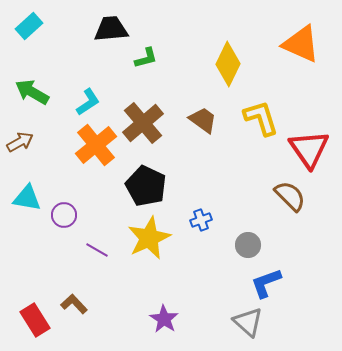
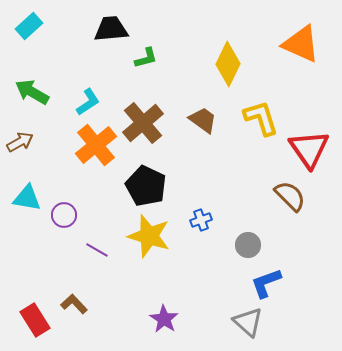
yellow star: moved 2 px up; rotated 30 degrees counterclockwise
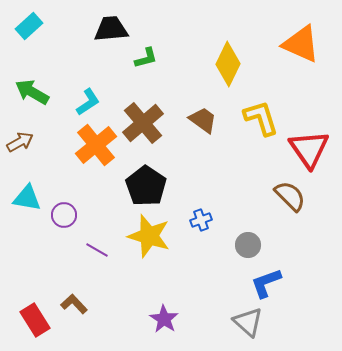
black pentagon: rotated 9 degrees clockwise
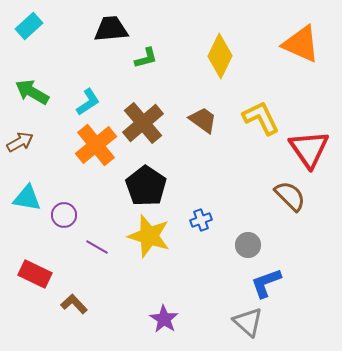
yellow diamond: moved 8 px left, 8 px up
yellow L-shape: rotated 9 degrees counterclockwise
purple line: moved 3 px up
red rectangle: moved 46 px up; rotated 32 degrees counterclockwise
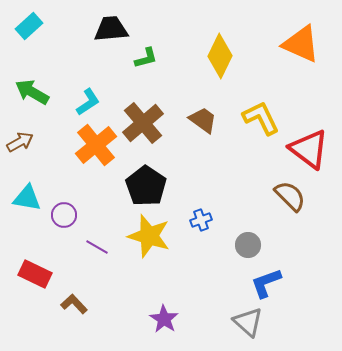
red triangle: rotated 18 degrees counterclockwise
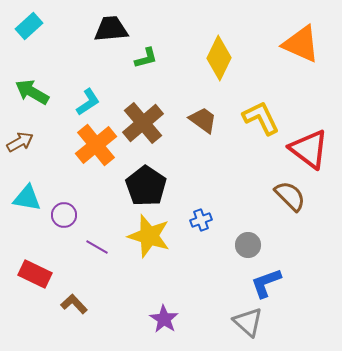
yellow diamond: moved 1 px left, 2 px down
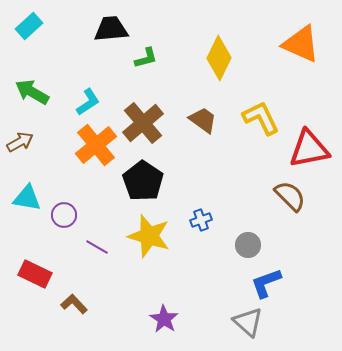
red triangle: rotated 48 degrees counterclockwise
black pentagon: moved 3 px left, 5 px up
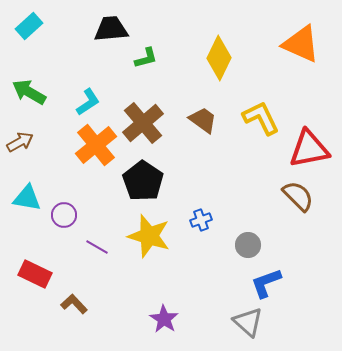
green arrow: moved 3 px left
brown semicircle: moved 8 px right
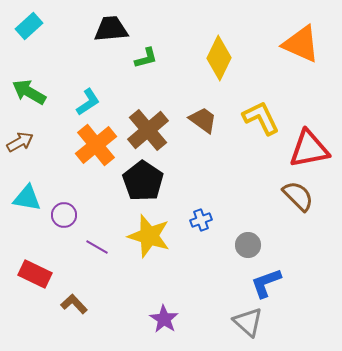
brown cross: moved 5 px right, 7 px down
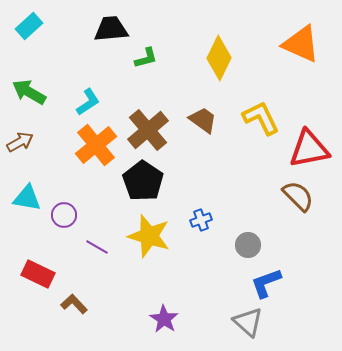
red rectangle: moved 3 px right
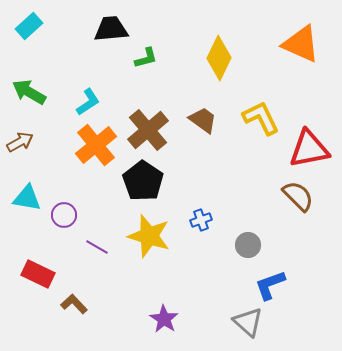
blue L-shape: moved 4 px right, 2 px down
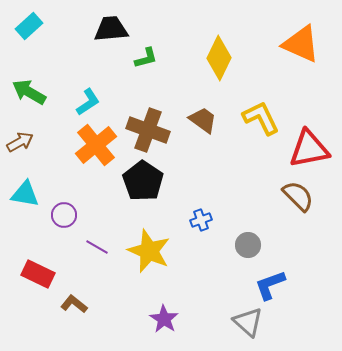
brown cross: rotated 30 degrees counterclockwise
cyan triangle: moved 2 px left, 4 px up
yellow star: moved 15 px down; rotated 6 degrees clockwise
brown L-shape: rotated 8 degrees counterclockwise
